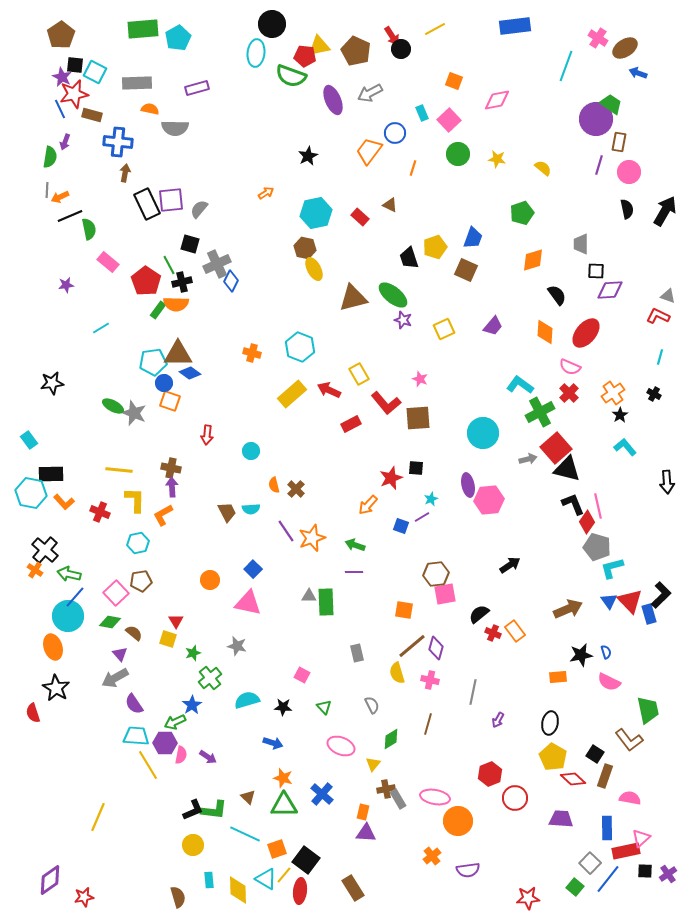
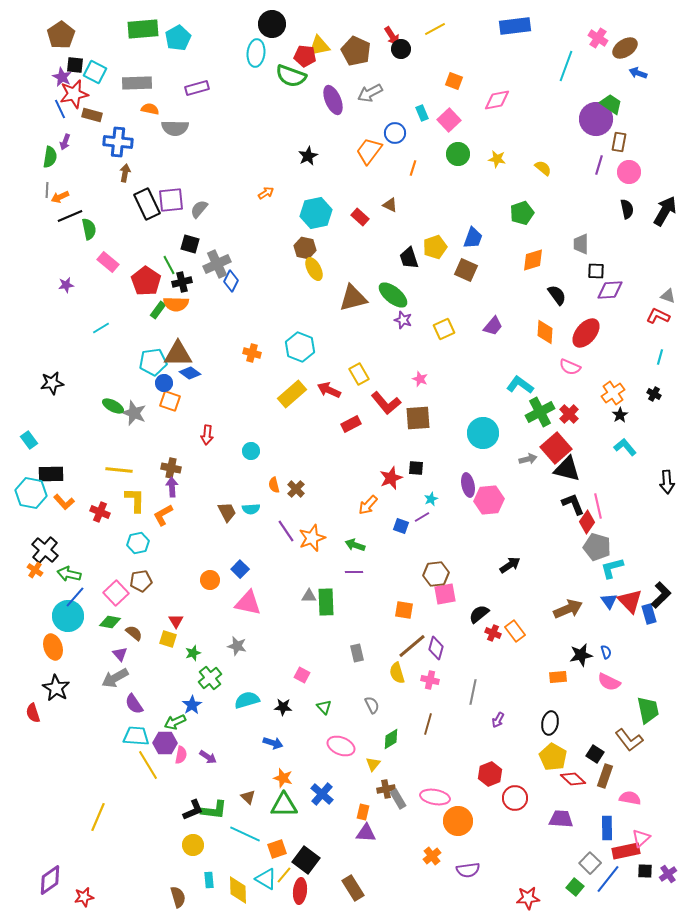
red cross at (569, 393): moved 21 px down
blue square at (253, 569): moved 13 px left
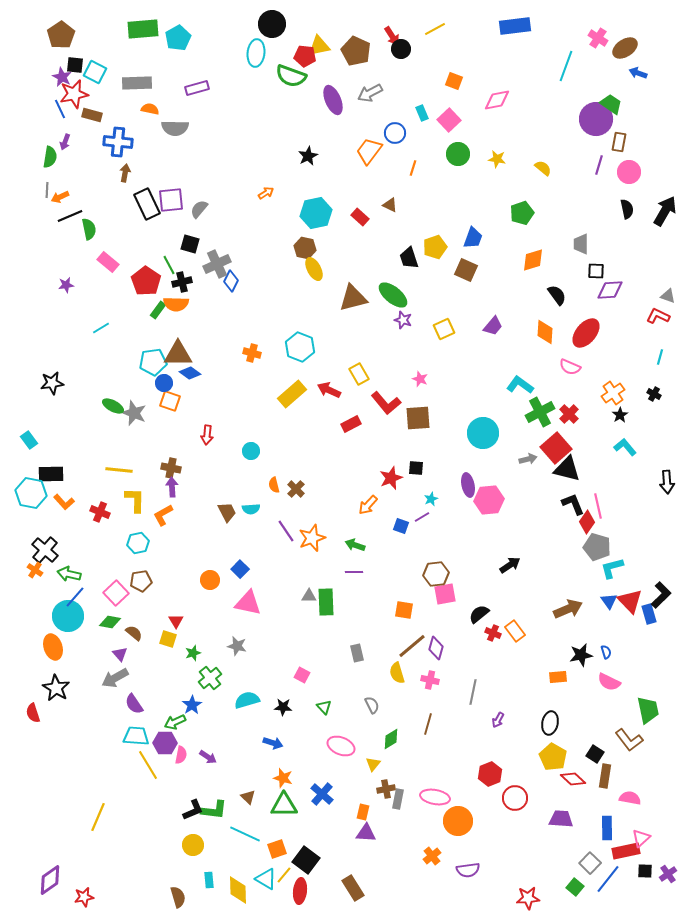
brown rectangle at (605, 776): rotated 10 degrees counterclockwise
gray rectangle at (398, 799): rotated 42 degrees clockwise
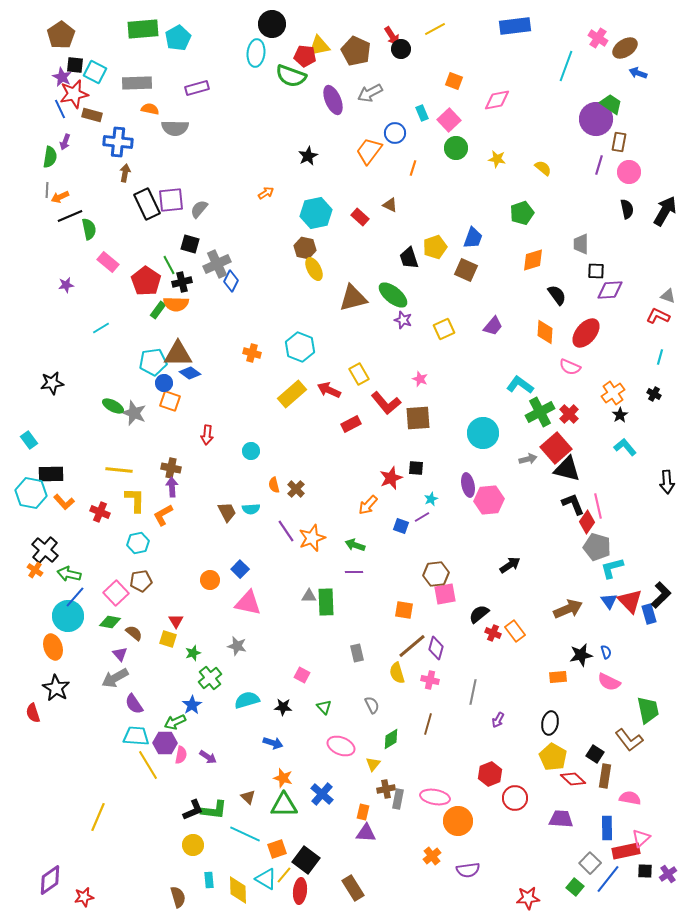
green circle at (458, 154): moved 2 px left, 6 px up
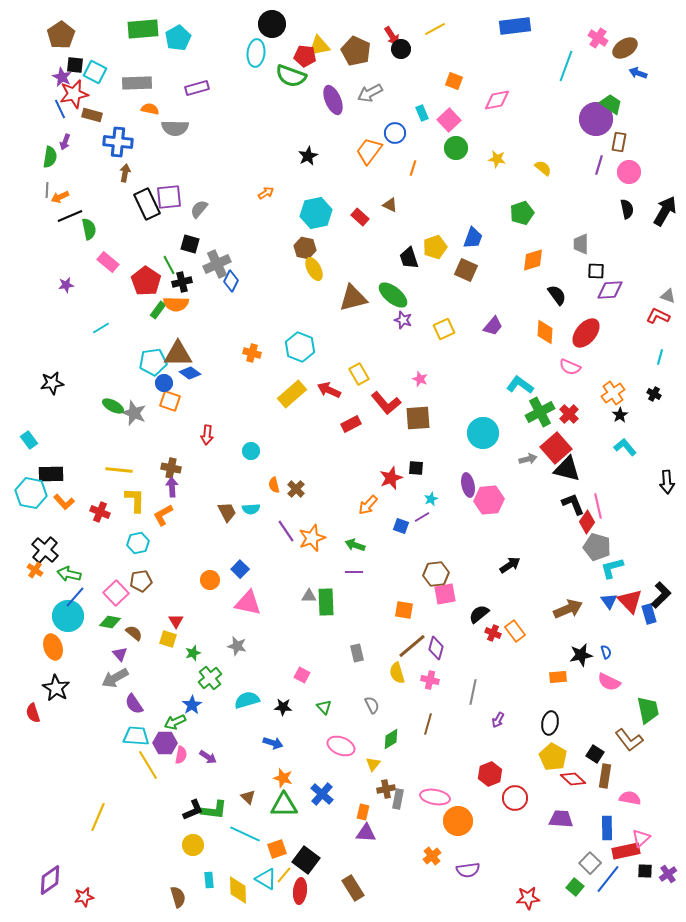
purple square at (171, 200): moved 2 px left, 3 px up
